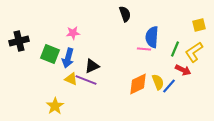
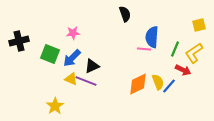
yellow L-shape: moved 1 px down
blue arrow: moved 4 px right; rotated 30 degrees clockwise
purple line: moved 1 px down
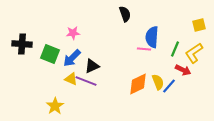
black cross: moved 3 px right, 3 px down; rotated 18 degrees clockwise
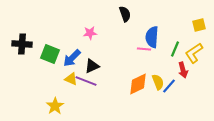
pink star: moved 17 px right
red arrow: rotated 49 degrees clockwise
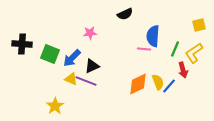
black semicircle: rotated 84 degrees clockwise
blue semicircle: moved 1 px right, 1 px up
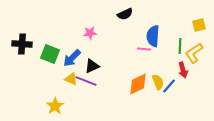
green line: moved 5 px right, 3 px up; rotated 21 degrees counterclockwise
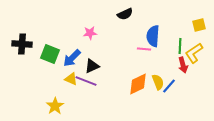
red arrow: moved 5 px up
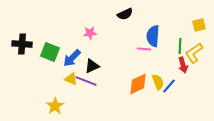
green square: moved 2 px up
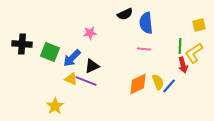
blue semicircle: moved 7 px left, 13 px up; rotated 10 degrees counterclockwise
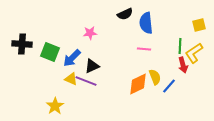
yellow semicircle: moved 3 px left, 5 px up
